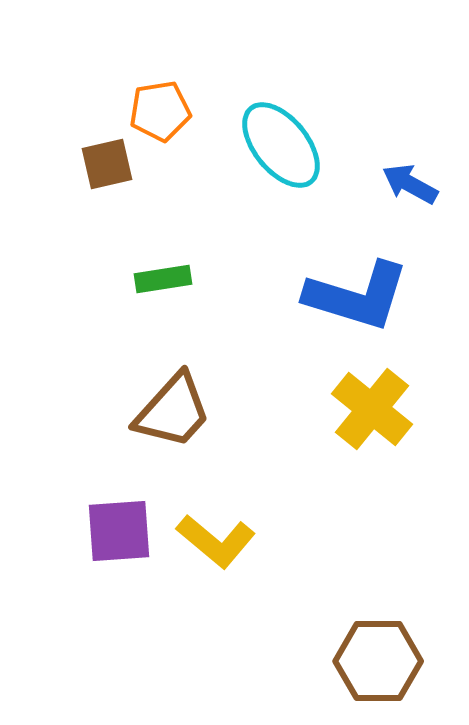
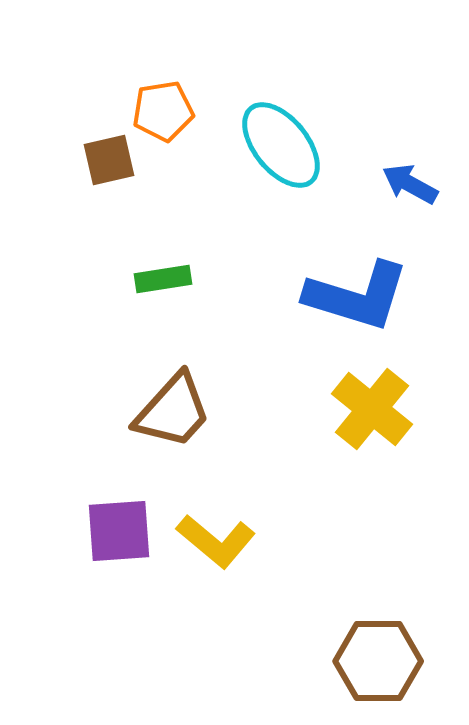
orange pentagon: moved 3 px right
brown square: moved 2 px right, 4 px up
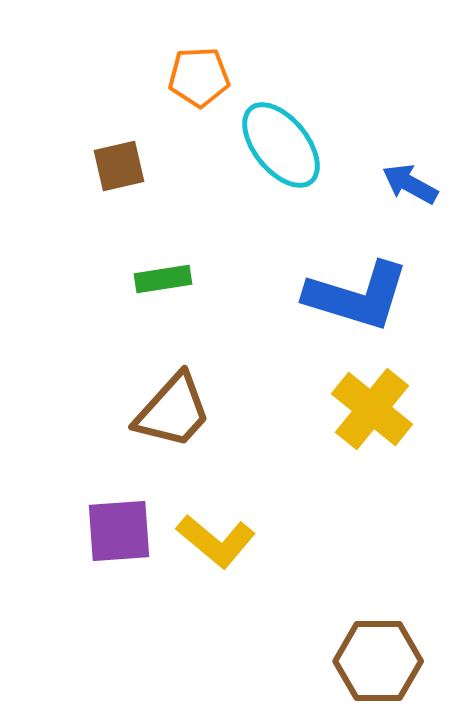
orange pentagon: moved 36 px right, 34 px up; rotated 6 degrees clockwise
brown square: moved 10 px right, 6 px down
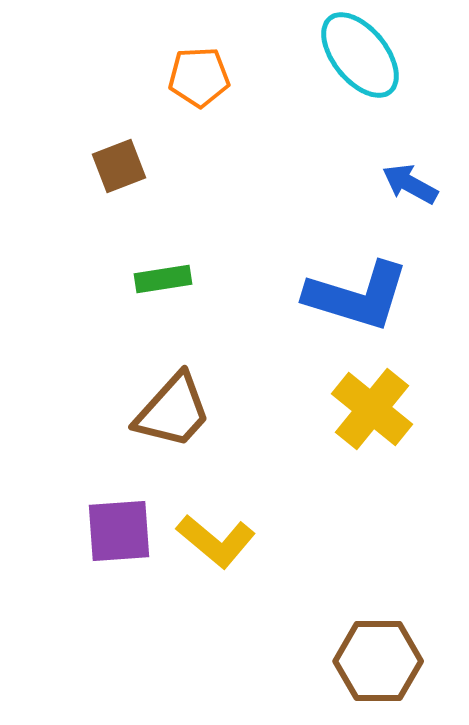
cyan ellipse: moved 79 px right, 90 px up
brown square: rotated 8 degrees counterclockwise
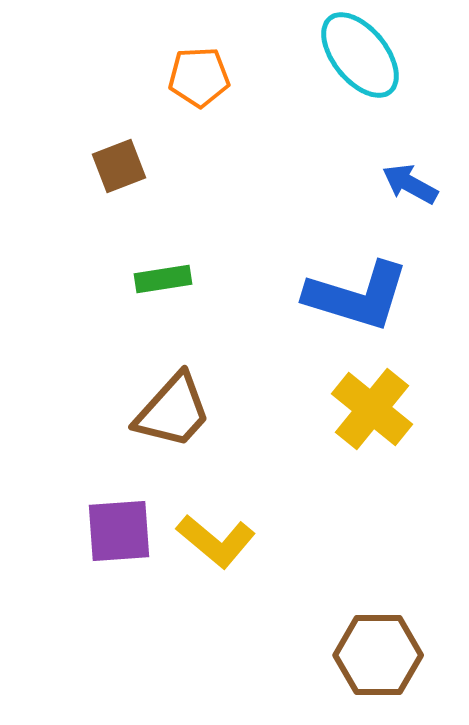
brown hexagon: moved 6 px up
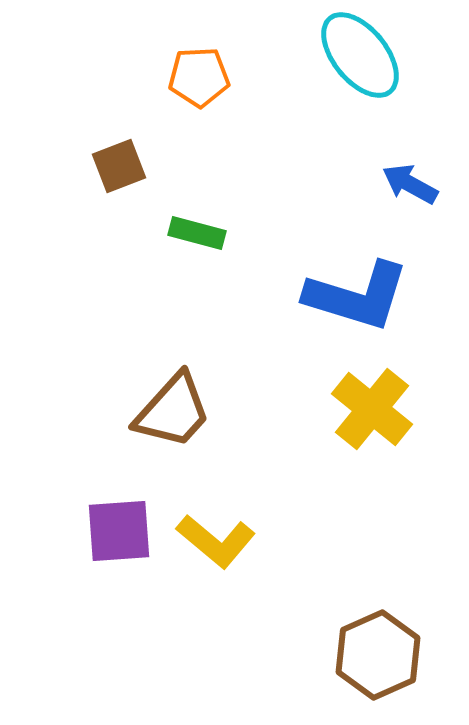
green rectangle: moved 34 px right, 46 px up; rotated 24 degrees clockwise
brown hexagon: rotated 24 degrees counterclockwise
